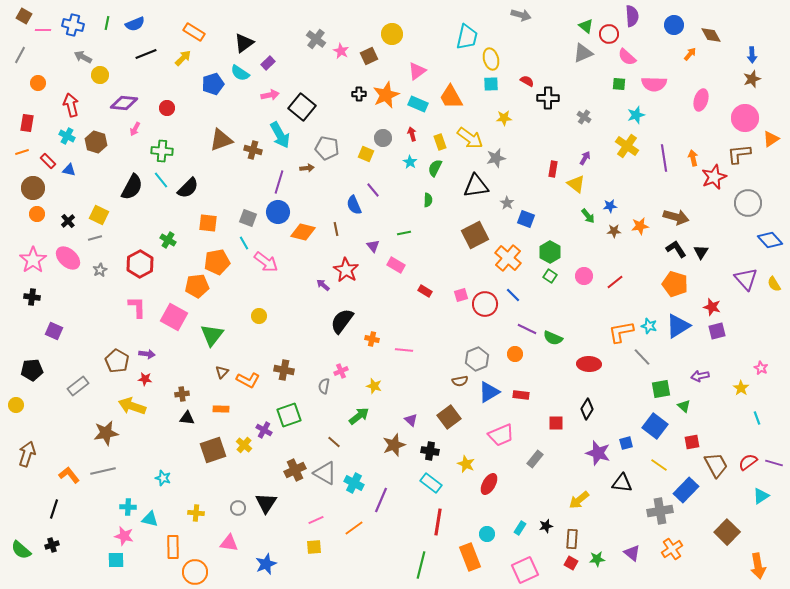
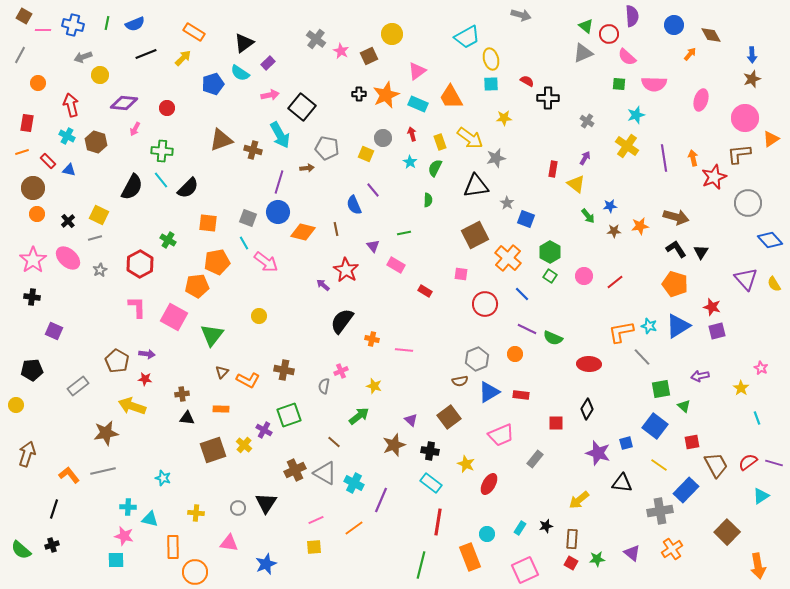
cyan trapezoid at (467, 37): rotated 48 degrees clockwise
gray arrow at (83, 57): rotated 48 degrees counterclockwise
gray cross at (584, 117): moved 3 px right, 4 px down
pink square at (461, 295): moved 21 px up; rotated 24 degrees clockwise
blue line at (513, 295): moved 9 px right, 1 px up
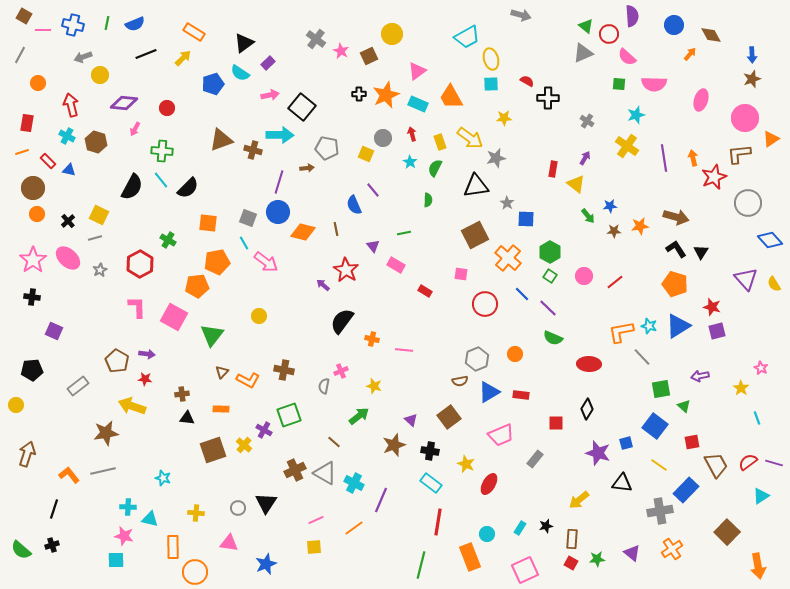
cyan arrow at (280, 135): rotated 60 degrees counterclockwise
blue square at (526, 219): rotated 18 degrees counterclockwise
purple line at (527, 329): moved 21 px right, 21 px up; rotated 18 degrees clockwise
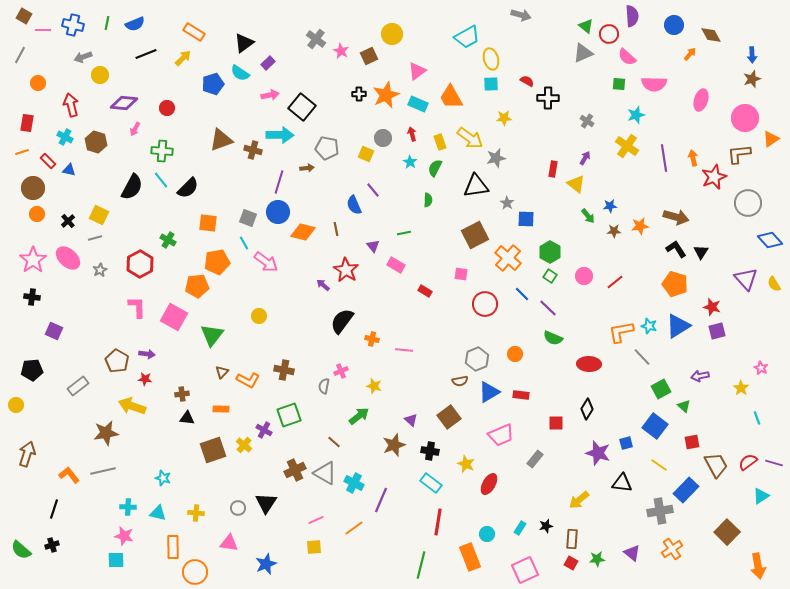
cyan cross at (67, 136): moved 2 px left, 1 px down
green square at (661, 389): rotated 18 degrees counterclockwise
cyan triangle at (150, 519): moved 8 px right, 6 px up
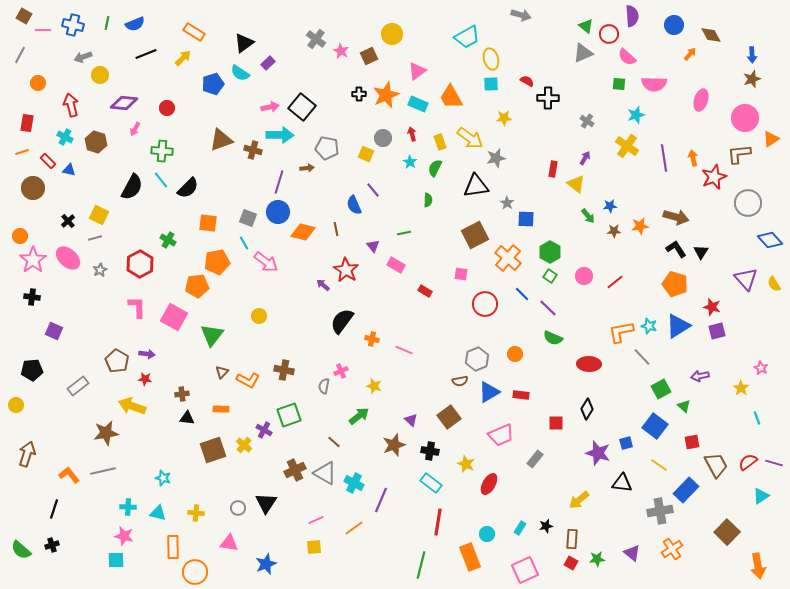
pink arrow at (270, 95): moved 12 px down
orange circle at (37, 214): moved 17 px left, 22 px down
pink line at (404, 350): rotated 18 degrees clockwise
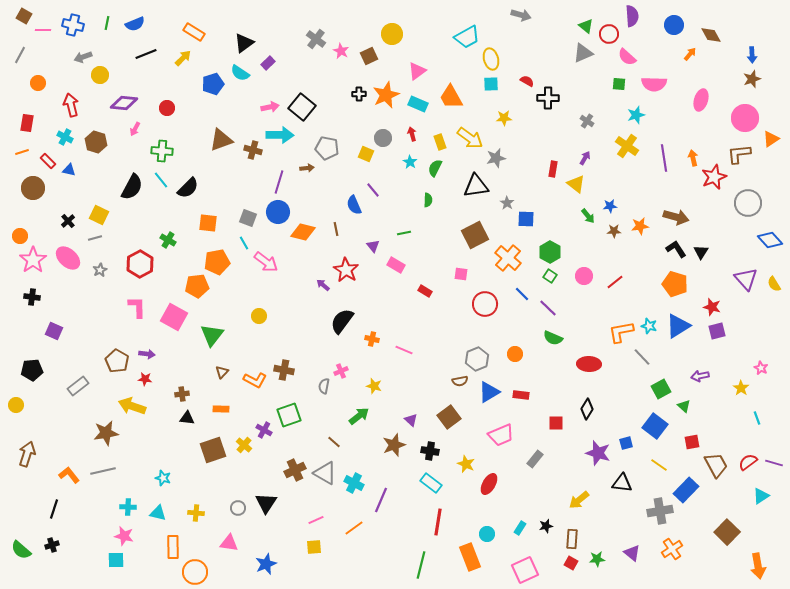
orange L-shape at (248, 380): moved 7 px right
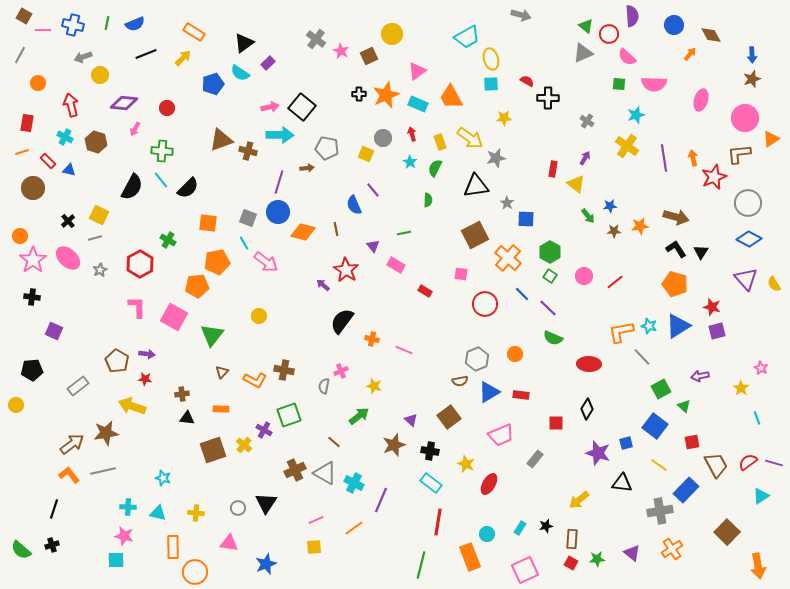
brown cross at (253, 150): moved 5 px left, 1 px down
blue diamond at (770, 240): moved 21 px left, 1 px up; rotated 20 degrees counterclockwise
brown arrow at (27, 454): moved 45 px right, 10 px up; rotated 35 degrees clockwise
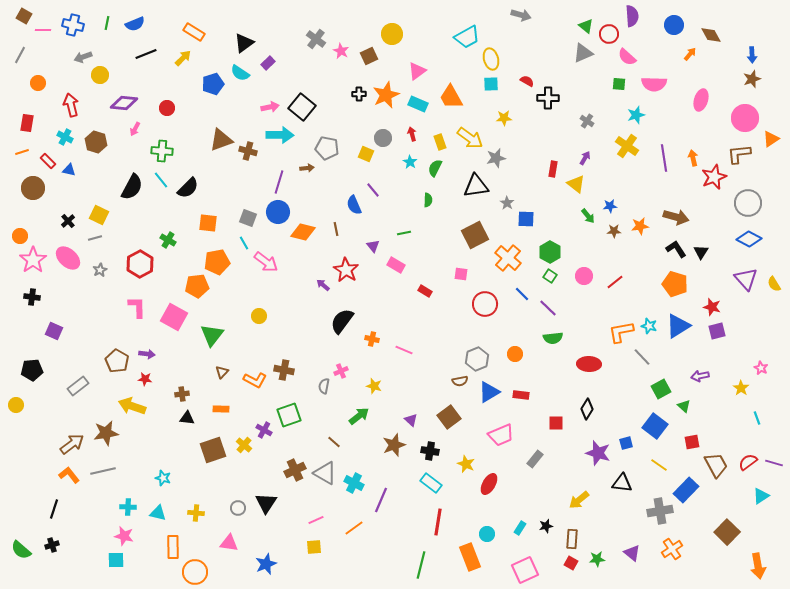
green semicircle at (553, 338): rotated 30 degrees counterclockwise
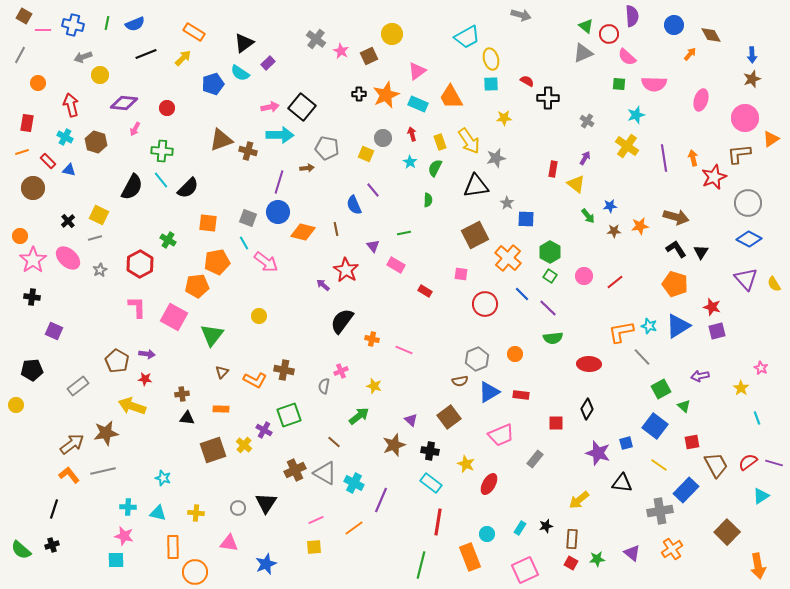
yellow arrow at (470, 138): moved 1 px left, 3 px down; rotated 20 degrees clockwise
